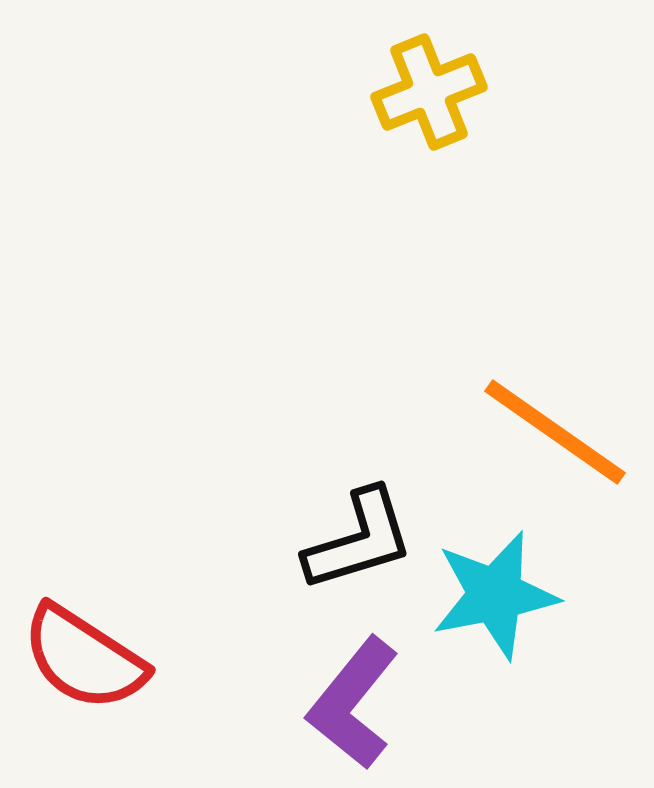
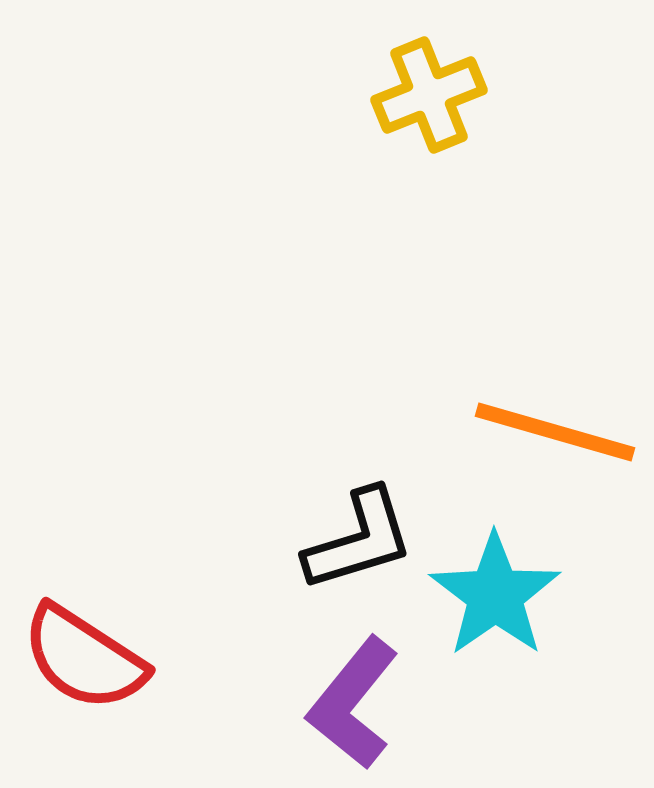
yellow cross: moved 3 px down
orange line: rotated 19 degrees counterclockwise
cyan star: rotated 24 degrees counterclockwise
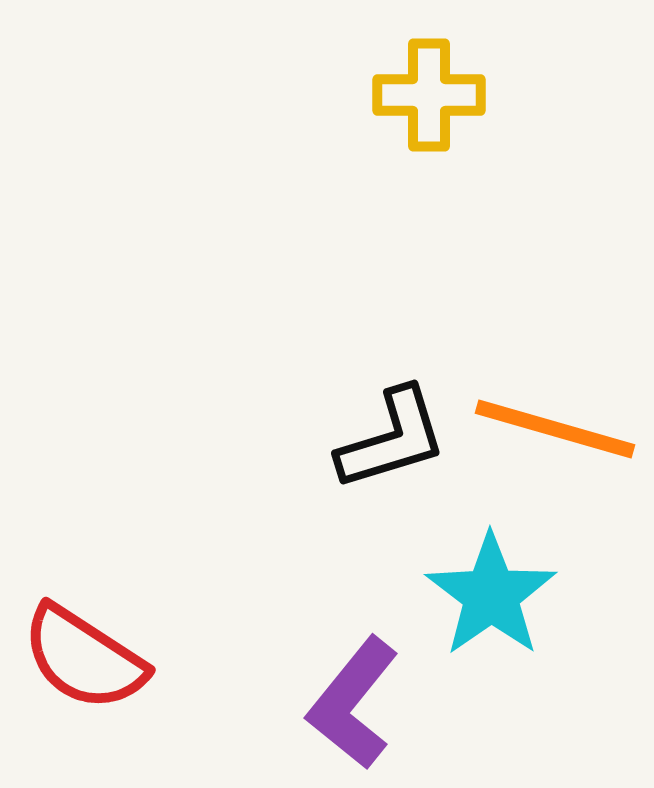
yellow cross: rotated 22 degrees clockwise
orange line: moved 3 px up
black L-shape: moved 33 px right, 101 px up
cyan star: moved 4 px left
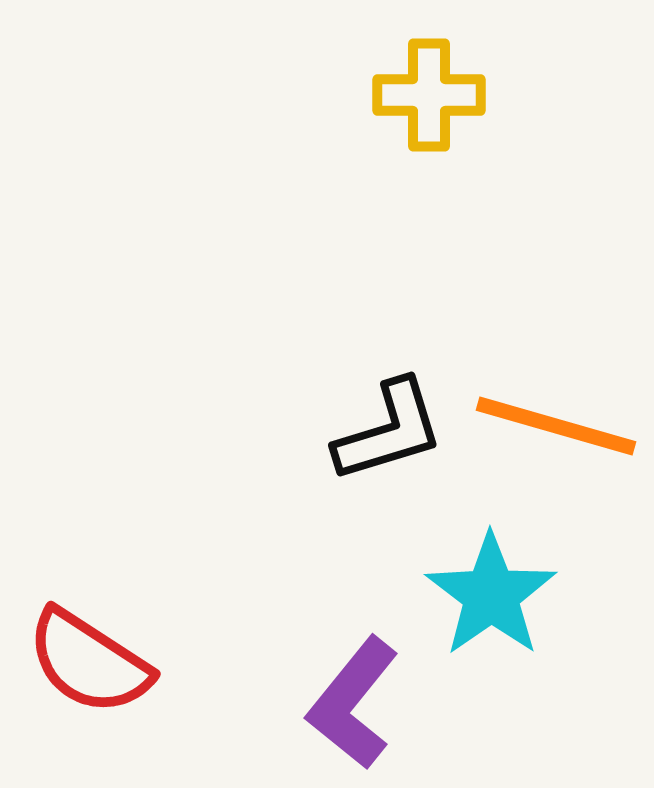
orange line: moved 1 px right, 3 px up
black L-shape: moved 3 px left, 8 px up
red semicircle: moved 5 px right, 4 px down
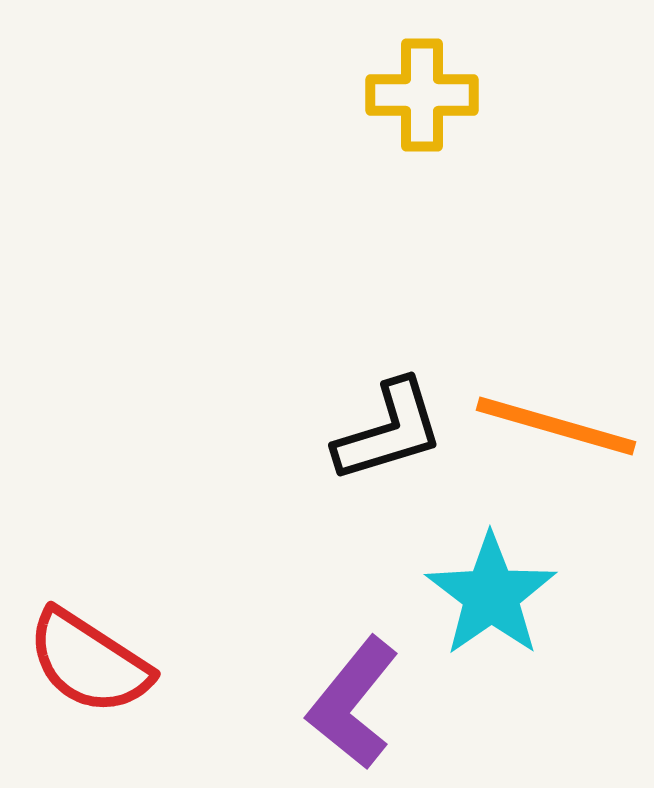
yellow cross: moved 7 px left
